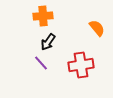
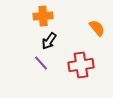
black arrow: moved 1 px right, 1 px up
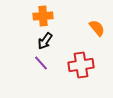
black arrow: moved 4 px left
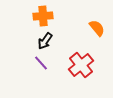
red cross: rotated 30 degrees counterclockwise
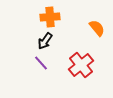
orange cross: moved 7 px right, 1 px down
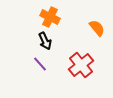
orange cross: rotated 30 degrees clockwise
black arrow: rotated 60 degrees counterclockwise
purple line: moved 1 px left, 1 px down
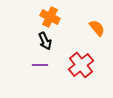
purple line: moved 1 px down; rotated 49 degrees counterclockwise
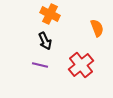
orange cross: moved 3 px up
orange semicircle: rotated 18 degrees clockwise
purple line: rotated 14 degrees clockwise
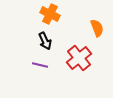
red cross: moved 2 px left, 7 px up
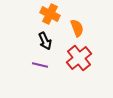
orange semicircle: moved 20 px left
